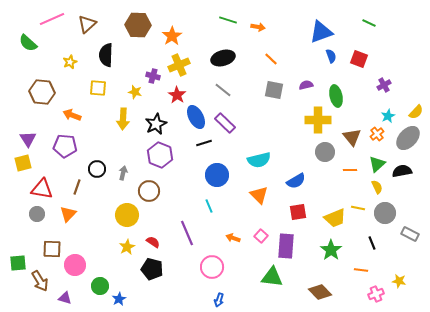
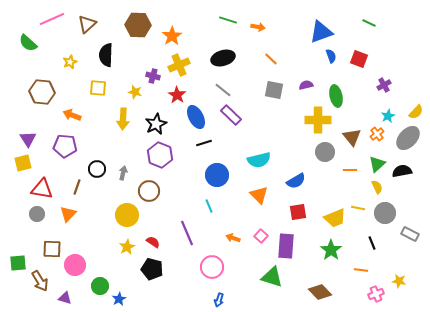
purple rectangle at (225, 123): moved 6 px right, 8 px up
green triangle at (272, 277): rotated 10 degrees clockwise
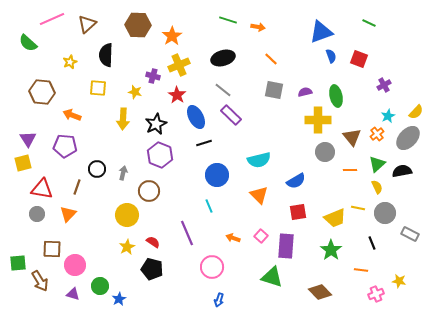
purple semicircle at (306, 85): moved 1 px left, 7 px down
purple triangle at (65, 298): moved 8 px right, 4 px up
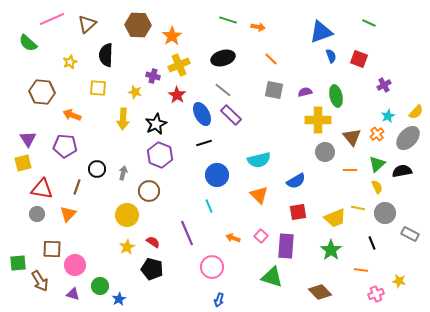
blue ellipse at (196, 117): moved 6 px right, 3 px up
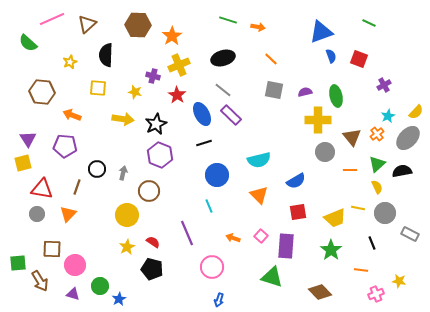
yellow arrow at (123, 119): rotated 85 degrees counterclockwise
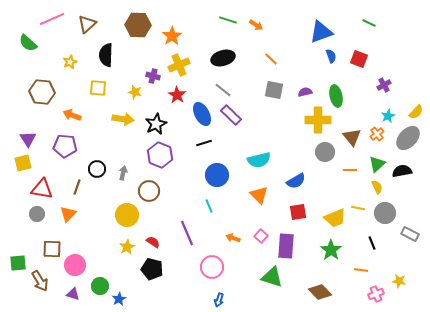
orange arrow at (258, 27): moved 2 px left, 2 px up; rotated 24 degrees clockwise
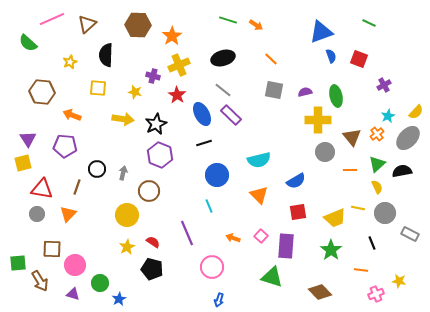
green circle at (100, 286): moved 3 px up
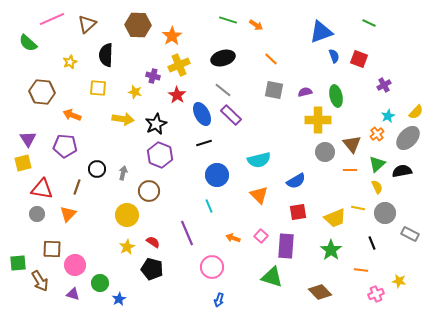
blue semicircle at (331, 56): moved 3 px right
brown triangle at (352, 137): moved 7 px down
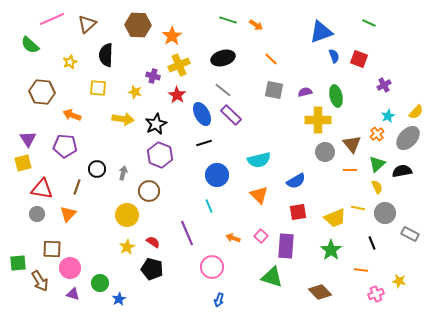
green semicircle at (28, 43): moved 2 px right, 2 px down
pink circle at (75, 265): moved 5 px left, 3 px down
